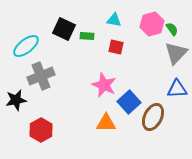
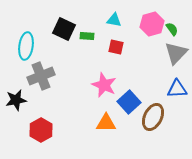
cyan ellipse: rotated 44 degrees counterclockwise
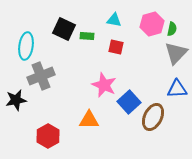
green semicircle: rotated 48 degrees clockwise
orange triangle: moved 17 px left, 3 px up
red hexagon: moved 7 px right, 6 px down
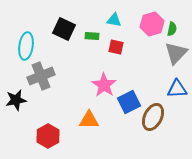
green rectangle: moved 5 px right
pink star: rotated 10 degrees clockwise
blue square: rotated 15 degrees clockwise
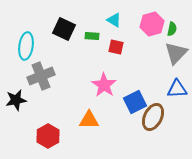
cyan triangle: rotated 21 degrees clockwise
blue square: moved 6 px right
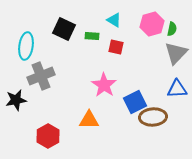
brown ellipse: rotated 60 degrees clockwise
